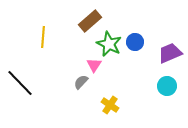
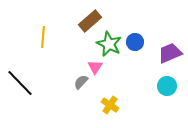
pink triangle: moved 1 px right, 2 px down
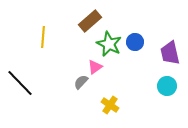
purple trapezoid: rotated 80 degrees counterclockwise
pink triangle: rotated 21 degrees clockwise
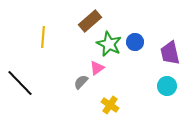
pink triangle: moved 2 px right, 1 px down
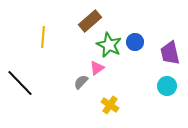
green star: moved 1 px down
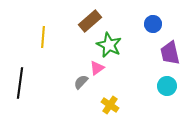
blue circle: moved 18 px right, 18 px up
black line: rotated 52 degrees clockwise
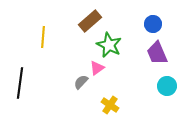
purple trapezoid: moved 13 px left; rotated 10 degrees counterclockwise
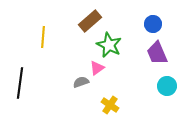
gray semicircle: rotated 28 degrees clockwise
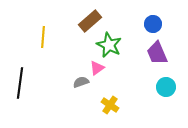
cyan circle: moved 1 px left, 1 px down
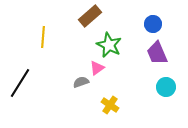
brown rectangle: moved 5 px up
black line: rotated 24 degrees clockwise
